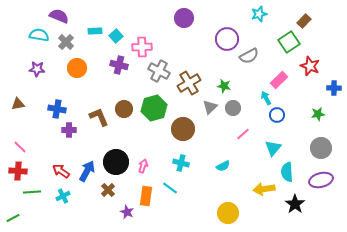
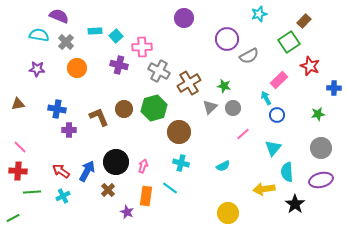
brown circle at (183, 129): moved 4 px left, 3 px down
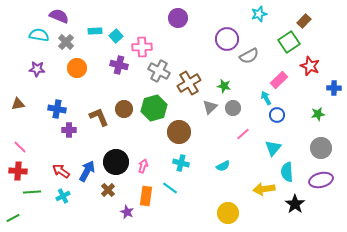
purple circle at (184, 18): moved 6 px left
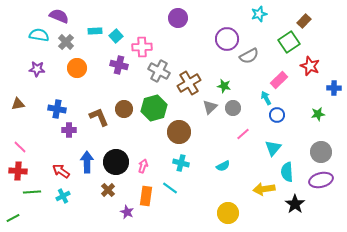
gray circle at (321, 148): moved 4 px down
blue arrow at (87, 171): moved 9 px up; rotated 30 degrees counterclockwise
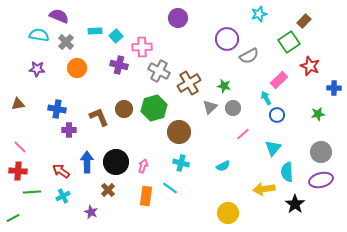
purple star at (127, 212): moved 36 px left
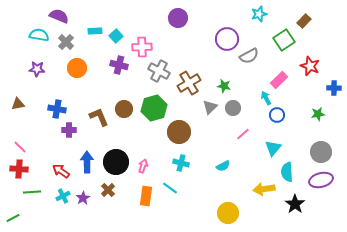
green square at (289, 42): moved 5 px left, 2 px up
red cross at (18, 171): moved 1 px right, 2 px up
purple star at (91, 212): moved 8 px left, 14 px up; rotated 16 degrees clockwise
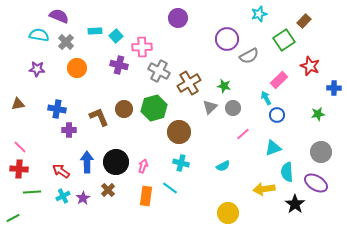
cyan triangle at (273, 148): rotated 30 degrees clockwise
purple ellipse at (321, 180): moved 5 px left, 3 px down; rotated 45 degrees clockwise
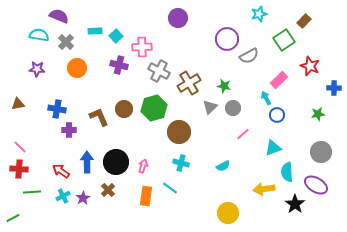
purple ellipse at (316, 183): moved 2 px down
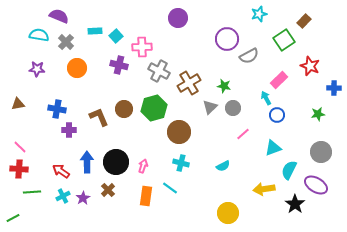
cyan semicircle at (287, 172): moved 2 px right, 2 px up; rotated 30 degrees clockwise
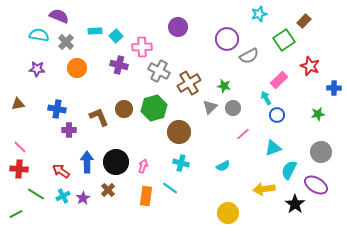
purple circle at (178, 18): moved 9 px down
green line at (32, 192): moved 4 px right, 2 px down; rotated 36 degrees clockwise
green line at (13, 218): moved 3 px right, 4 px up
